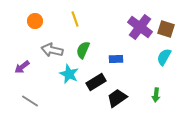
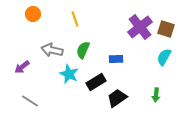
orange circle: moved 2 px left, 7 px up
purple cross: rotated 15 degrees clockwise
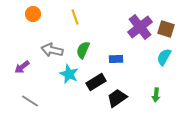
yellow line: moved 2 px up
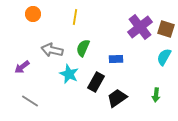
yellow line: rotated 28 degrees clockwise
green semicircle: moved 2 px up
black rectangle: rotated 30 degrees counterclockwise
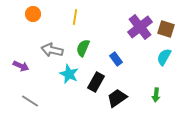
blue rectangle: rotated 56 degrees clockwise
purple arrow: moved 1 px left, 1 px up; rotated 119 degrees counterclockwise
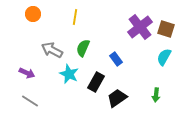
gray arrow: rotated 15 degrees clockwise
purple arrow: moved 6 px right, 7 px down
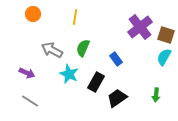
brown square: moved 6 px down
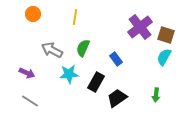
cyan star: rotated 30 degrees counterclockwise
